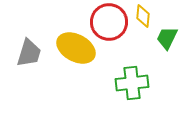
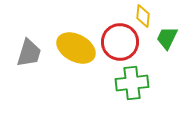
red circle: moved 11 px right, 20 px down
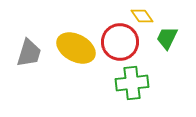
yellow diamond: moved 1 px left; rotated 40 degrees counterclockwise
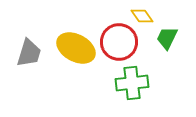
red circle: moved 1 px left
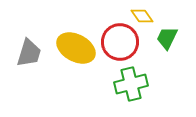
red circle: moved 1 px right
green cross: moved 1 px left, 1 px down; rotated 8 degrees counterclockwise
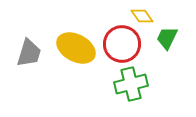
red circle: moved 2 px right, 2 px down
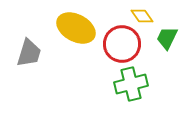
yellow ellipse: moved 20 px up
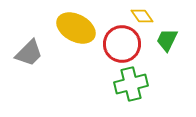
green trapezoid: moved 2 px down
gray trapezoid: rotated 28 degrees clockwise
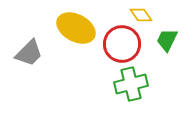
yellow diamond: moved 1 px left, 1 px up
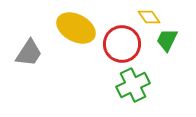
yellow diamond: moved 8 px right, 2 px down
gray trapezoid: rotated 12 degrees counterclockwise
green cross: moved 2 px right, 1 px down; rotated 12 degrees counterclockwise
